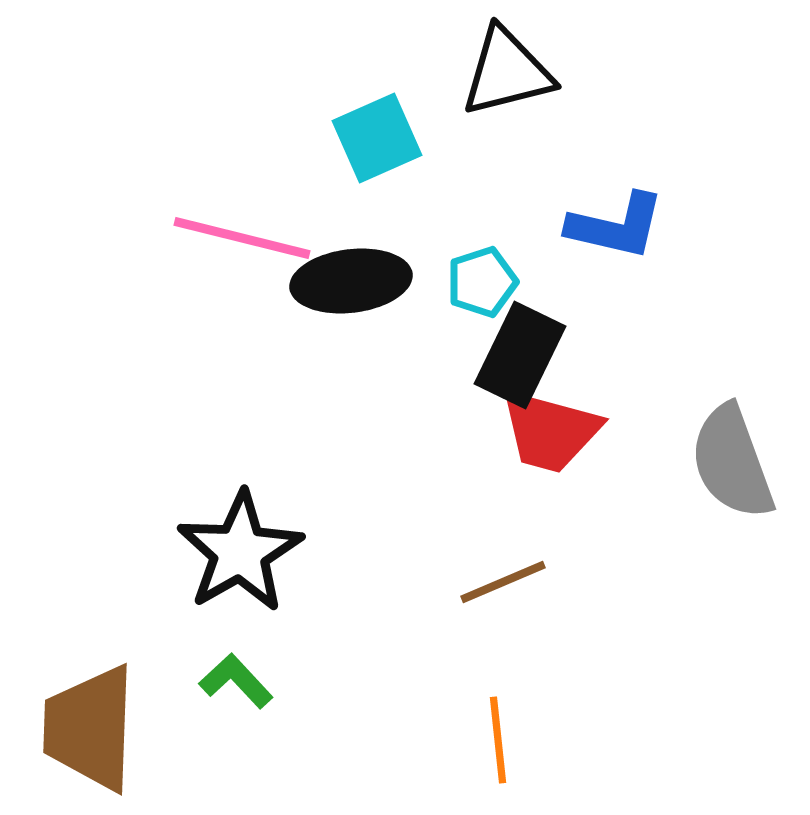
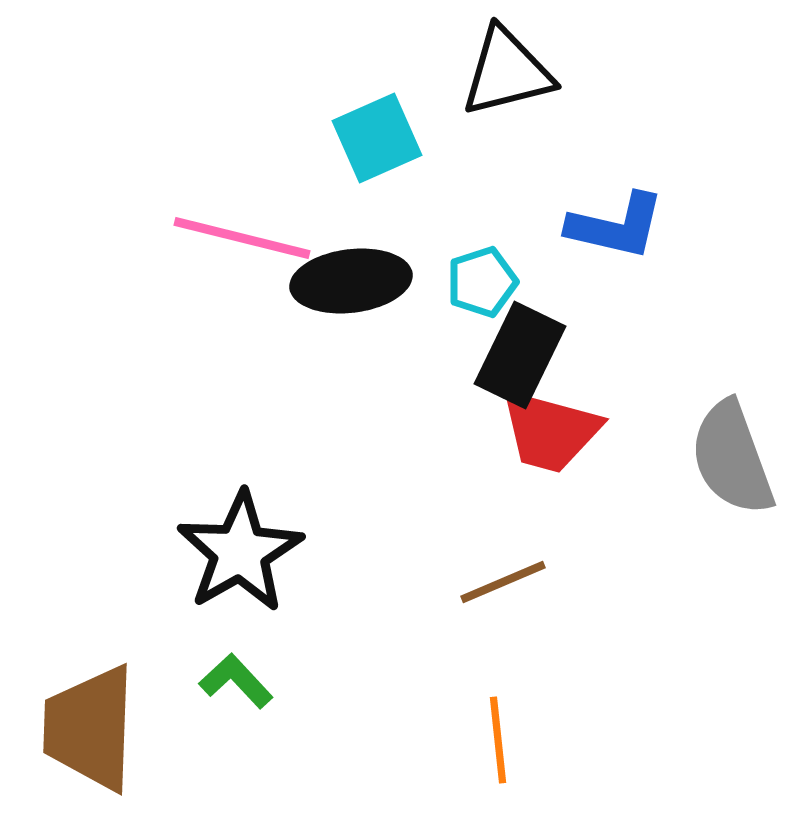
gray semicircle: moved 4 px up
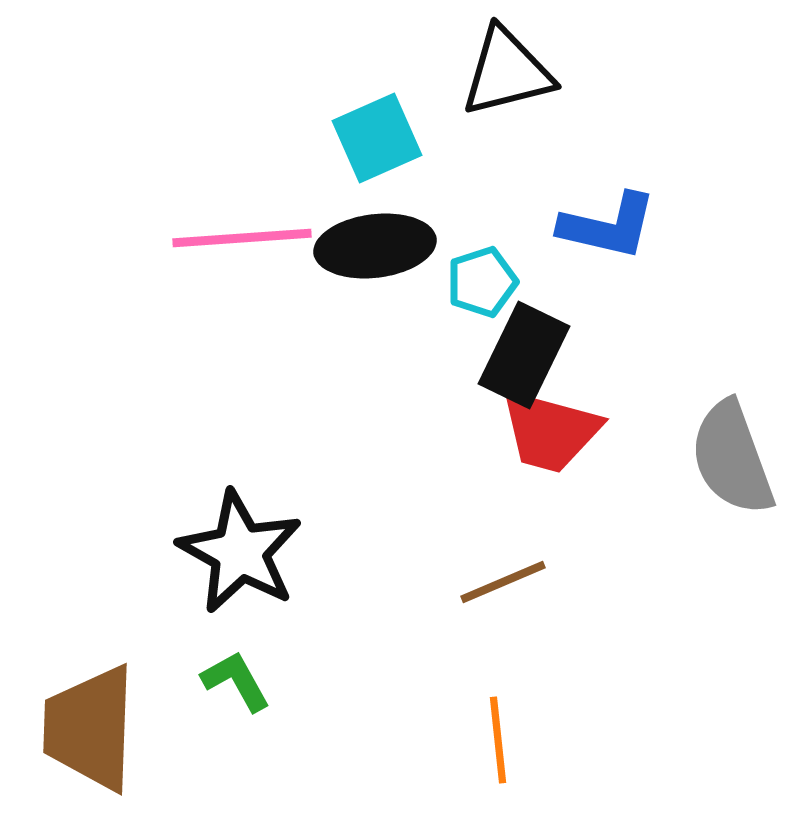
blue L-shape: moved 8 px left
pink line: rotated 18 degrees counterclockwise
black ellipse: moved 24 px right, 35 px up
black rectangle: moved 4 px right
black star: rotated 13 degrees counterclockwise
green L-shape: rotated 14 degrees clockwise
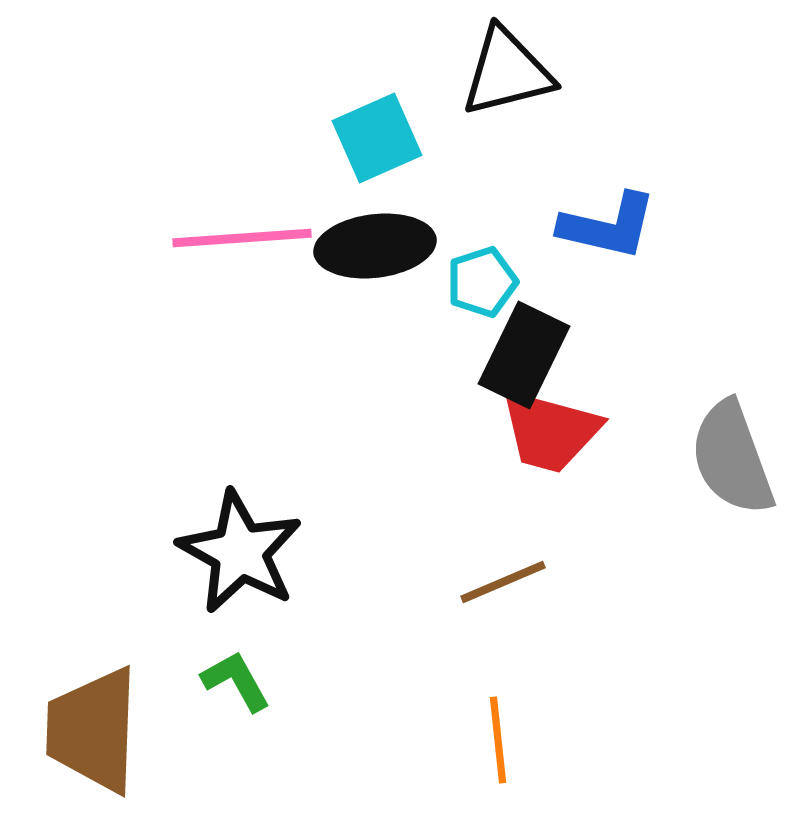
brown trapezoid: moved 3 px right, 2 px down
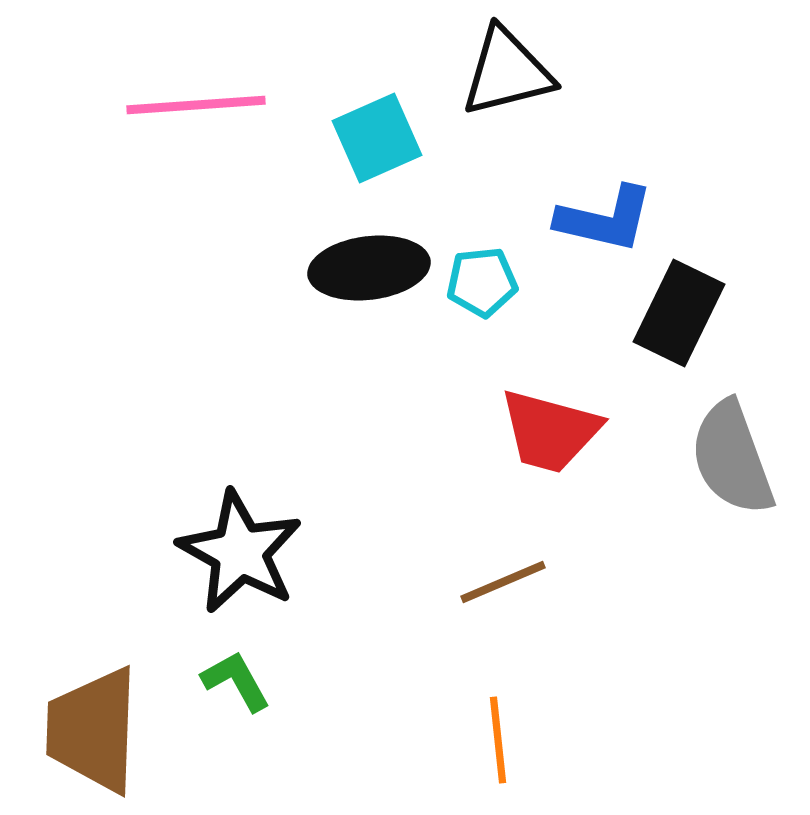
blue L-shape: moved 3 px left, 7 px up
pink line: moved 46 px left, 133 px up
black ellipse: moved 6 px left, 22 px down
cyan pentagon: rotated 12 degrees clockwise
black rectangle: moved 155 px right, 42 px up
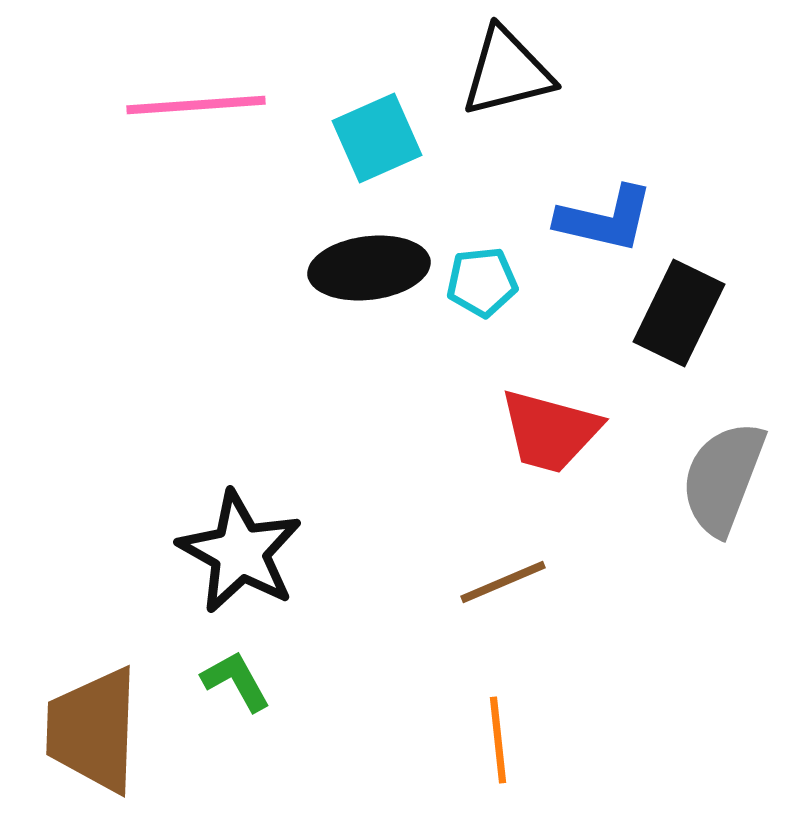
gray semicircle: moved 9 px left, 20 px down; rotated 41 degrees clockwise
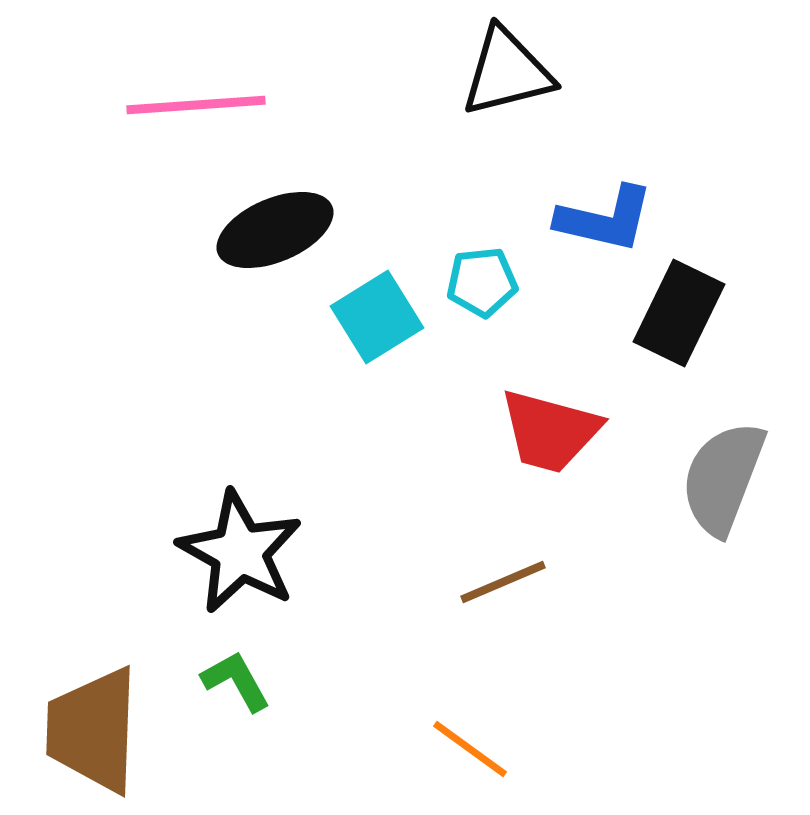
cyan square: moved 179 px down; rotated 8 degrees counterclockwise
black ellipse: moved 94 px left, 38 px up; rotated 16 degrees counterclockwise
orange line: moved 28 px left, 9 px down; rotated 48 degrees counterclockwise
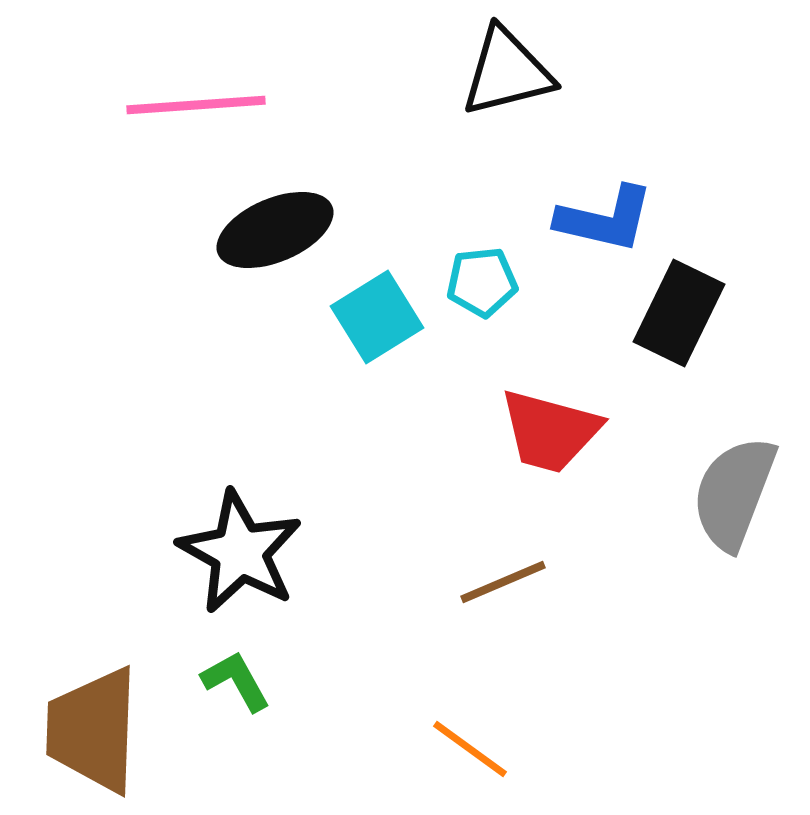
gray semicircle: moved 11 px right, 15 px down
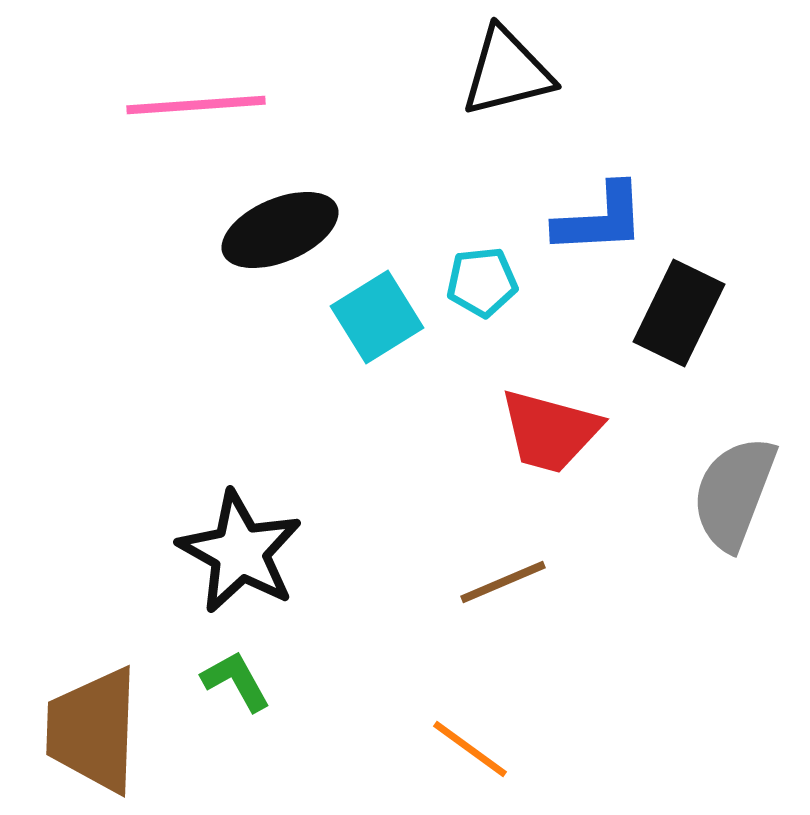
blue L-shape: moved 5 px left; rotated 16 degrees counterclockwise
black ellipse: moved 5 px right
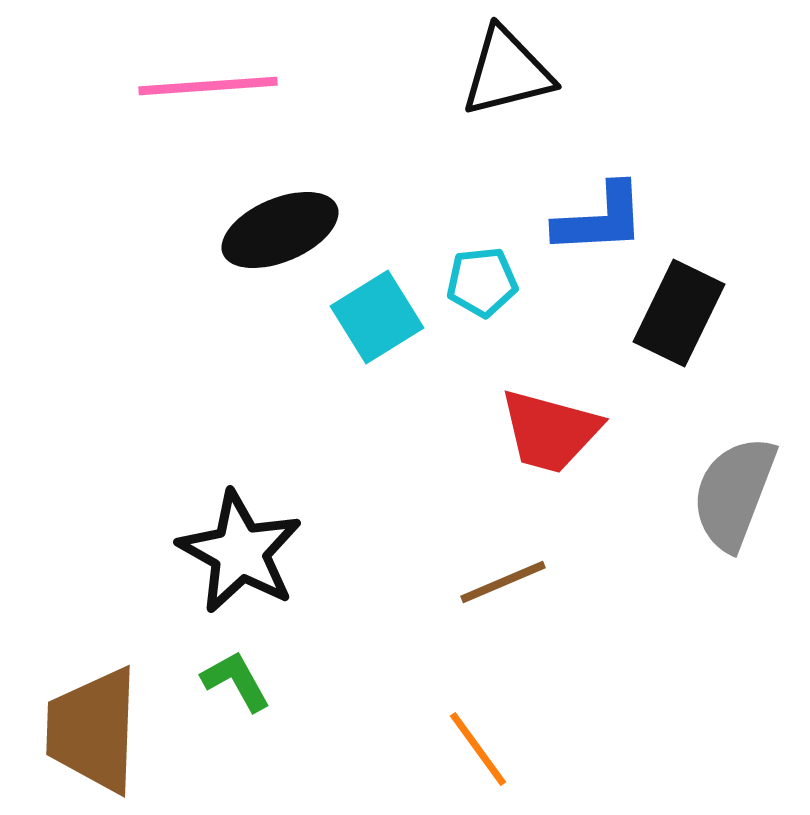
pink line: moved 12 px right, 19 px up
orange line: moved 8 px right; rotated 18 degrees clockwise
